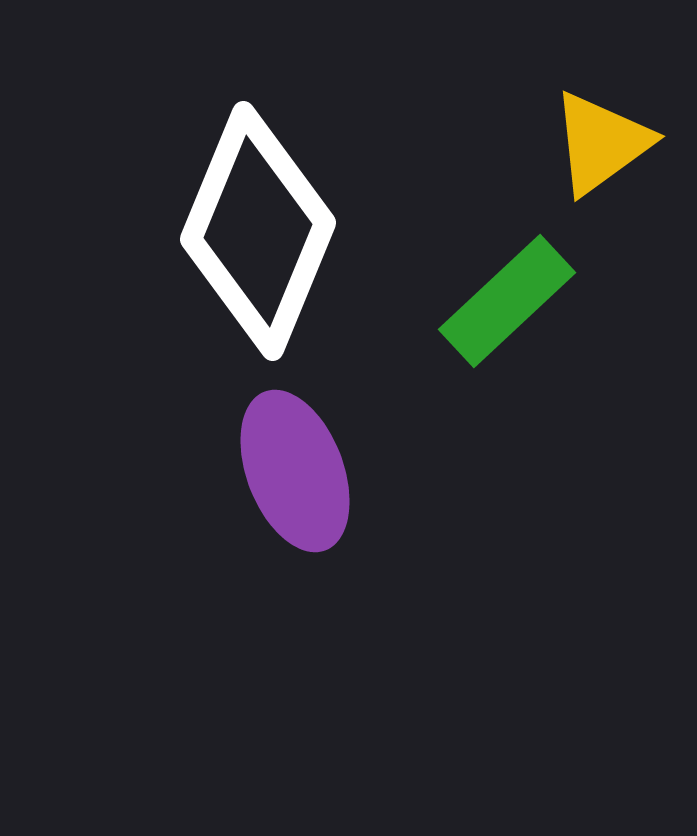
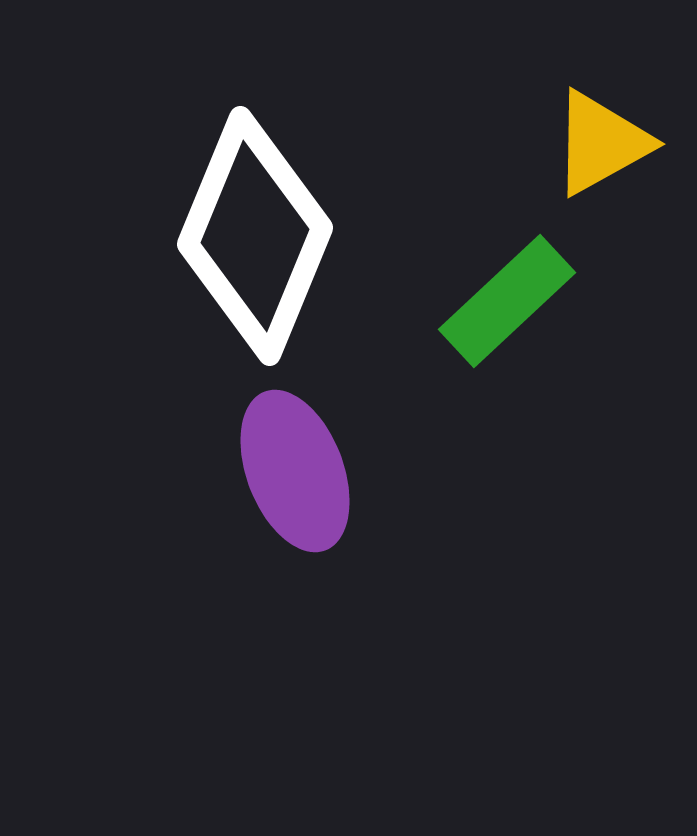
yellow triangle: rotated 7 degrees clockwise
white diamond: moved 3 px left, 5 px down
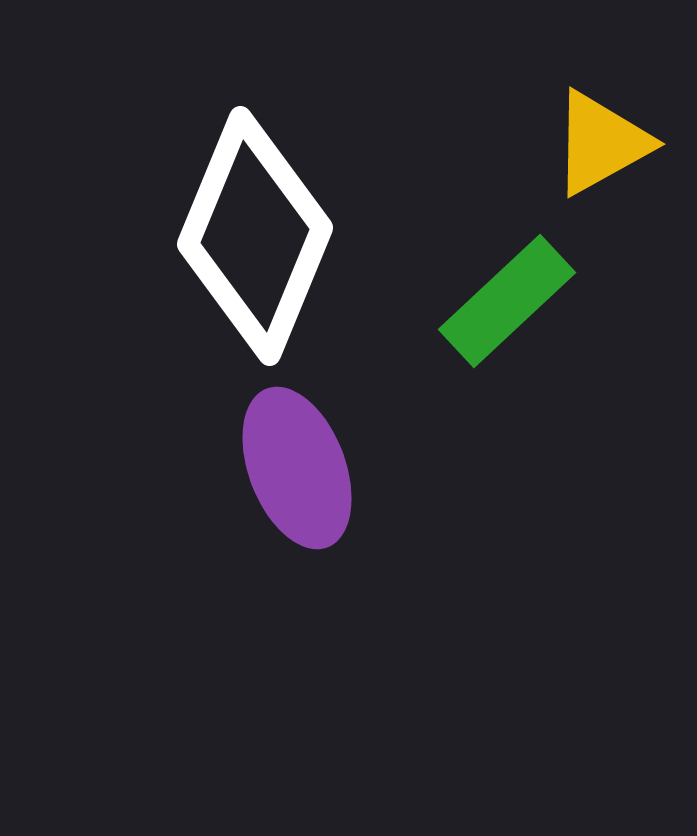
purple ellipse: moved 2 px right, 3 px up
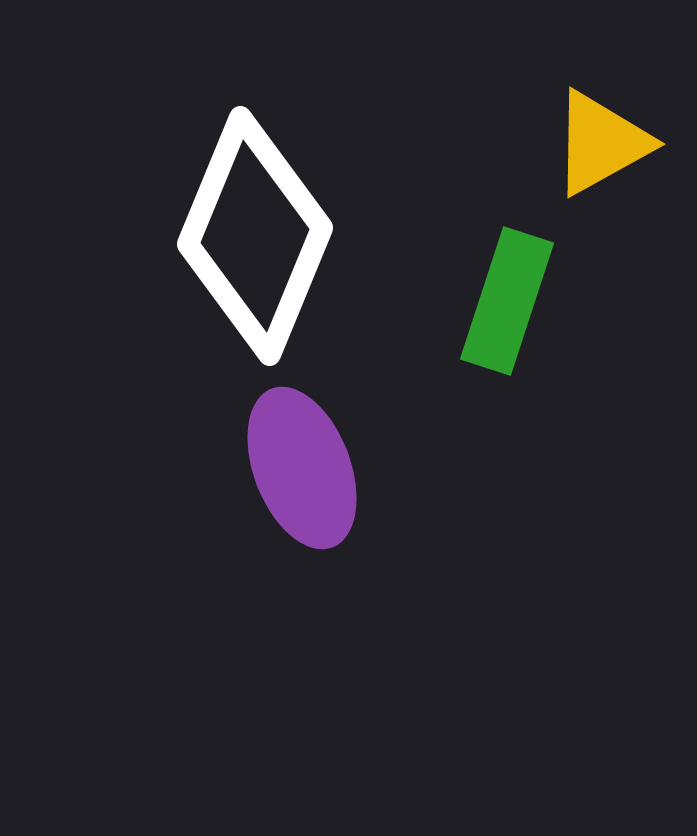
green rectangle: rotated 29 degrees counterclockwise
purple ellipse: moved 5 px right
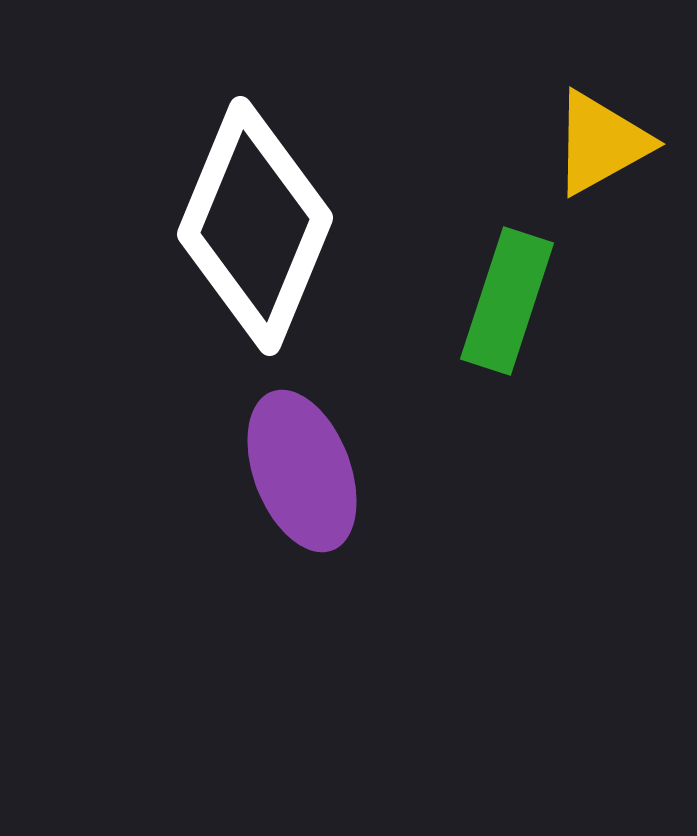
white diamond: moved 10 px up
purple ellipse: moved 3 px down
